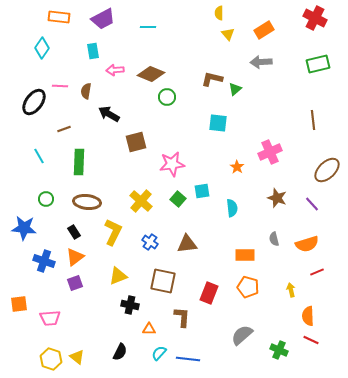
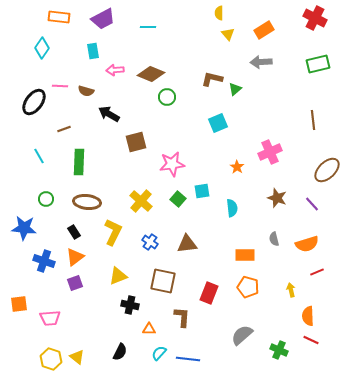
brown semicircle at (86, 91): rotated 84 degrees counterclockwise
cyan square at (218, 123): rotated 30 degrees counterclockwise
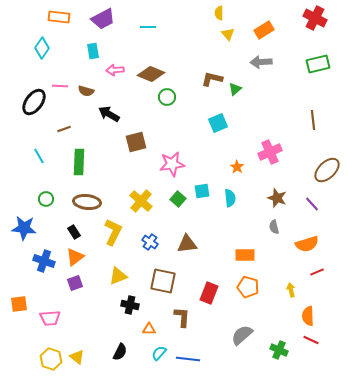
cyan semicircle at (232, 208): moved 2 px left, 10 px up
gray semicircle at (274, 239): moved 12 px up
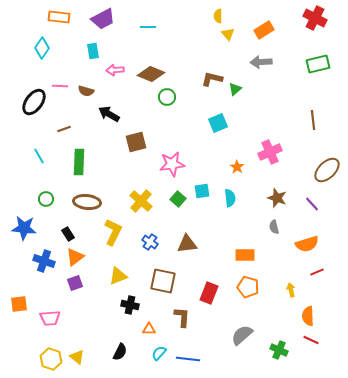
yellow semicircle at (219, 13): moved 1 px left, 3 px down
black rectangle at (74, 232): moved 6 px left, 2 px down
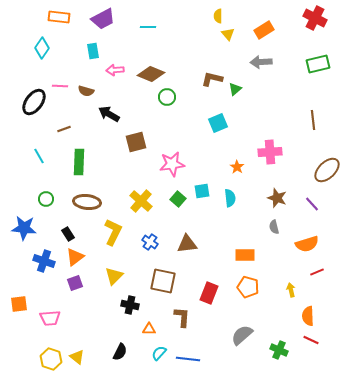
pink cross at (270, 152): rotated 20 degrees clockwise
yellow triangle at (118, 276): moved 4 px left; rotated 24 degrees counterclockwise
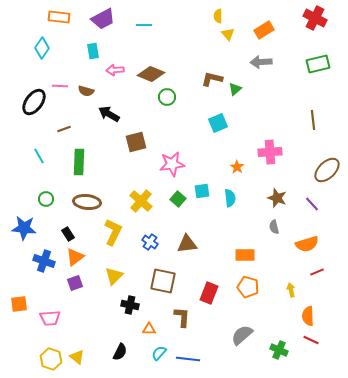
cyan line at (148, 27): moved 4 px left, 2 px up
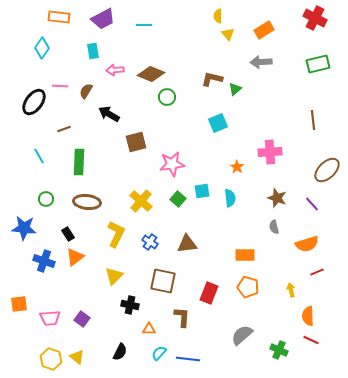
brown semicircle at (86, 91): rotated 105 degrees clockwise
yellow L-shape at (113, 232): moved 3 px right, 2 px down
purple square at (75, 283): moved 7 px right, 36 px down; rotated 35 degrees counterclockwise
